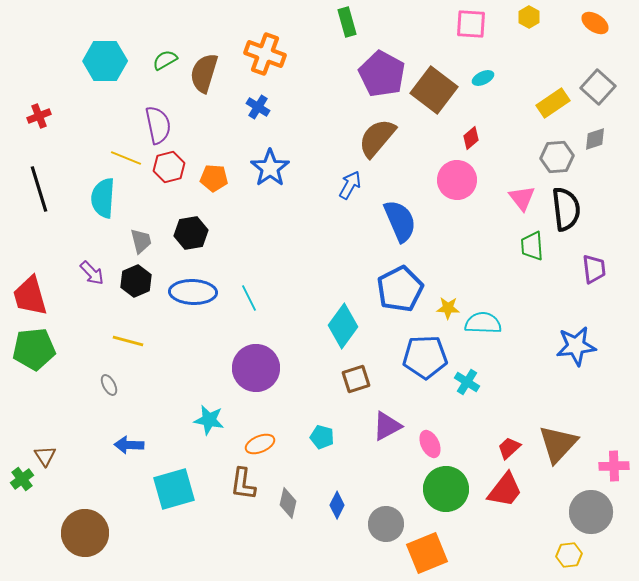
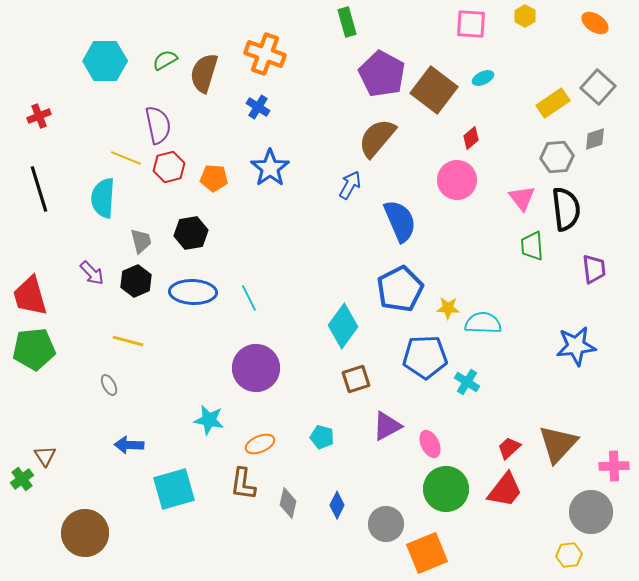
yellow hexagon at (529, 17): moved 4 px left, 1 px up
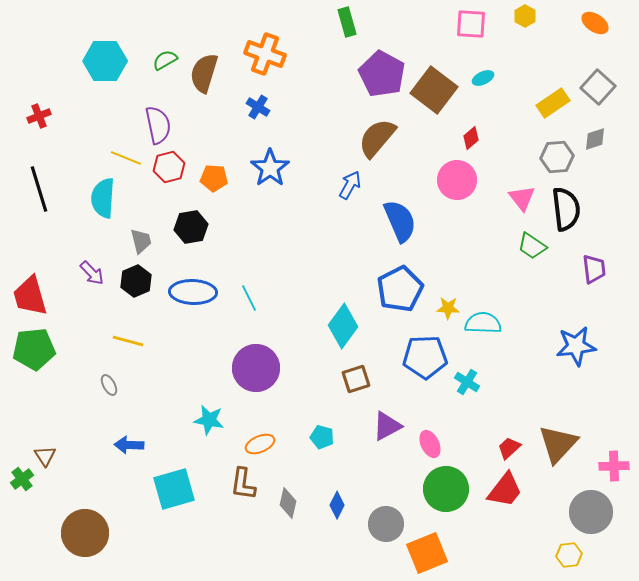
black hexagon at (191, 233): moved 6 px up
green trapezoid at (532, 246): rotated 52 degrees counterclockwise
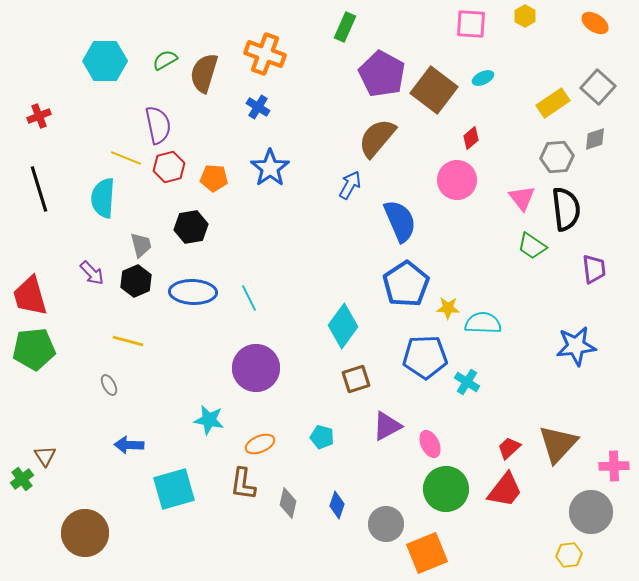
green rectangle at (347, 22): moved 2 px left, 5 px down; rotated 40 degrees clockwise
gray trapezoid at (141, 241): moved 4 px down
blue pentagon at (400, 289): moved 6 px right, 5 px up; rotated 6 degrees counterclockwise
blue diamond at (337, 505): rotated 8 degrees counterclockwise
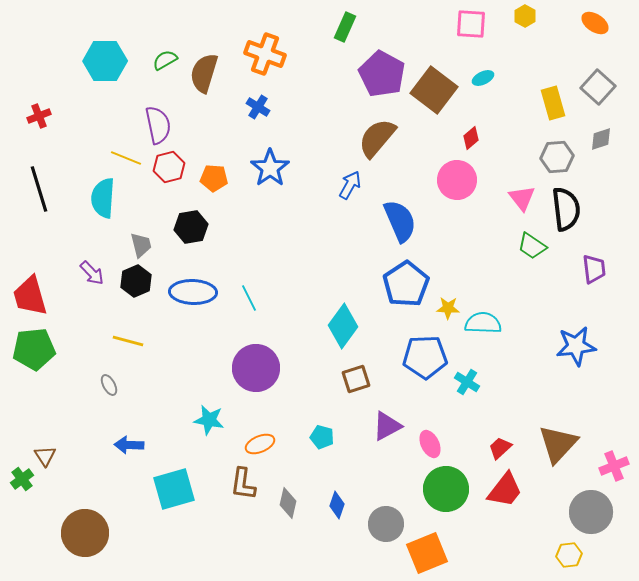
yellow rectangle at (553, 103): rotated 72 degrees counterclockwise
gray diamond at (595, 139): moved 6 px right
red trapezoid at (509, 448): moved 9 px left
pink cross at (614, 466): rotated 20 degrees counterclockwise
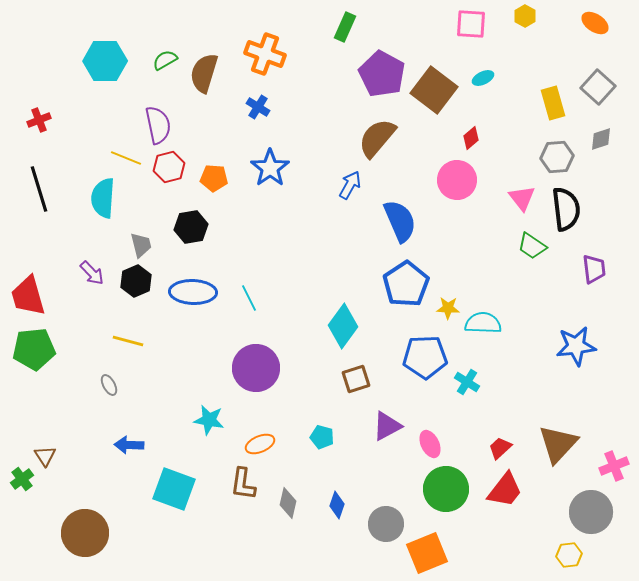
red cross at (39, 116): moved 4 px down
red trapezoid at (30, 296): moved 2 px left
cyan square at (174, 489): rotated 36 degrees clockwise
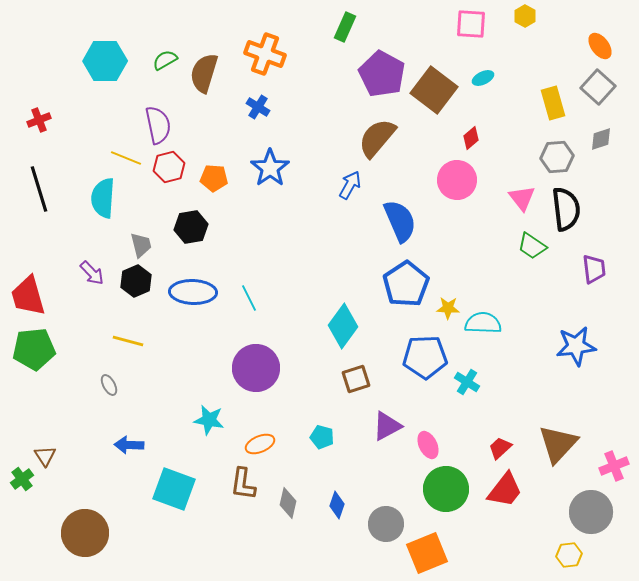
orange ellipse at (595, 23): moved 5 px right, 23 px down; rotated 20 degrees clockwise
pink ellipse at (430, 444): moved 2 px left, 1 px down
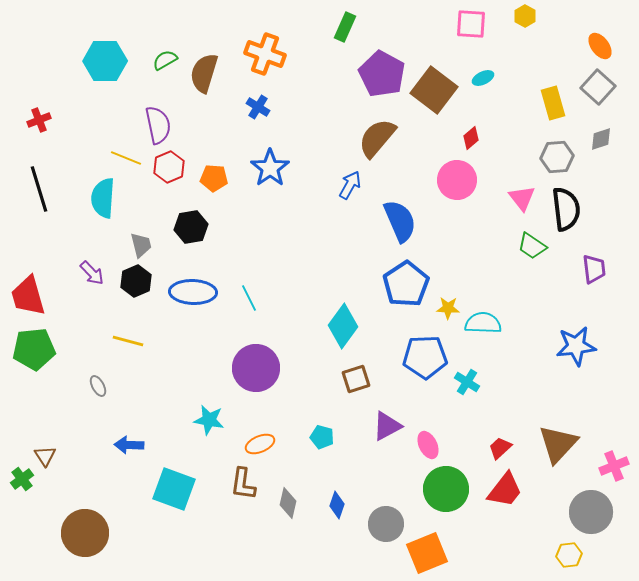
red hexagon at (169, 167): rotated 8 degrees counterclockwise
gray ellipse at (109, 385): moved 11 px left, 1 px down
